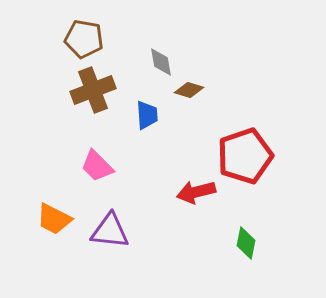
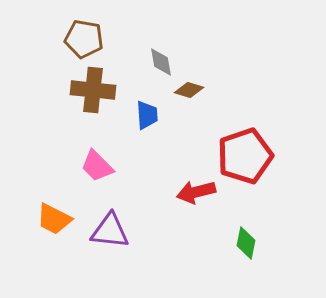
brown cross: rotated 27 degrees clockwise
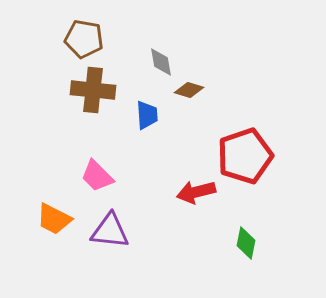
pink trapezoid: moved 10 px down
